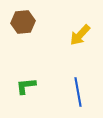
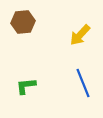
blue line: moved 5 px right, 9 px up; rotated 12 degrees counterclockwise
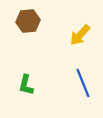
brown hexagon: moved 5 px right, 1 px up
green L-shape: moved 1 px up; rotated 70 degrees counterclockwise
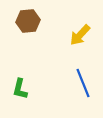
green L-shape: moved 6 px left, 4 px down
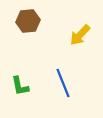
blue line: moved 20 px left
green L-shape: moved 3 px up; rotated 25 degrees counterclockwise
